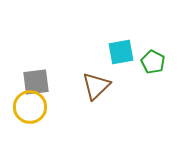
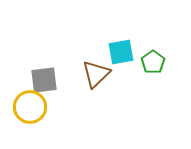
green pentagon: rotated 10 degrees clockwise
gray square: moved 8 px right, 2 px up
brown triangle: moved 12 px up
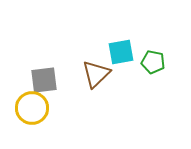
green pentagon: rotated 25 degrees counterclockwise
yellow circle: moved 2 px right, 1 px down
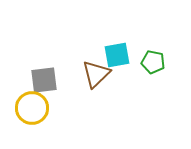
cyan square: moved 4 px left, 3 px down
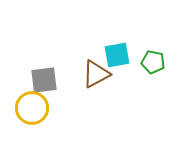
brown triangle: rotated 16 degrees clockwise
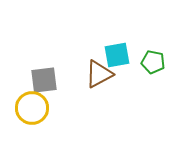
brown triangle: moved 3 px right
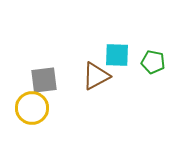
cyan square: rotated 12 degrees clockwise
brown triangle: moved 3 px left, 2 px down
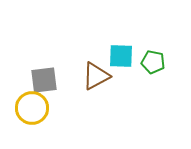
cyan square: moved 4 px right, 1 px down
